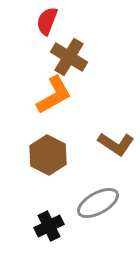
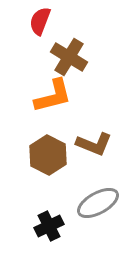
red semicircle: moved 7 px left
orange L-shape: moved 1 px left, 1 px down; rotated 15 degrees clockwise
brown L-shape: moved 22 px left; rotated 12 degrees counterclockwise
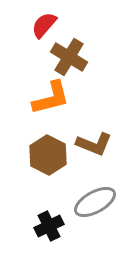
red semicircle: moved 4 px right, 4 px down; rotated 20 degrees clockwise
orange L-shape: moved 2 px left, 2 px down
gray ellipse: moved 3 px left, 1 px up
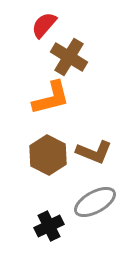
brown L-shape: moved 8 px down
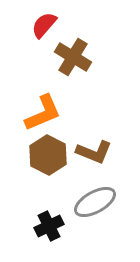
brown cross: moved 4 px right
orange L-shape: moved 8 px left, 15 px down; rotated 9 degrees counterclockwise
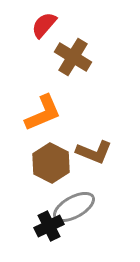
brown hexagon: moved 3 px right, 8 px down
gray ellipse: moved 21 px left, 5 px down
